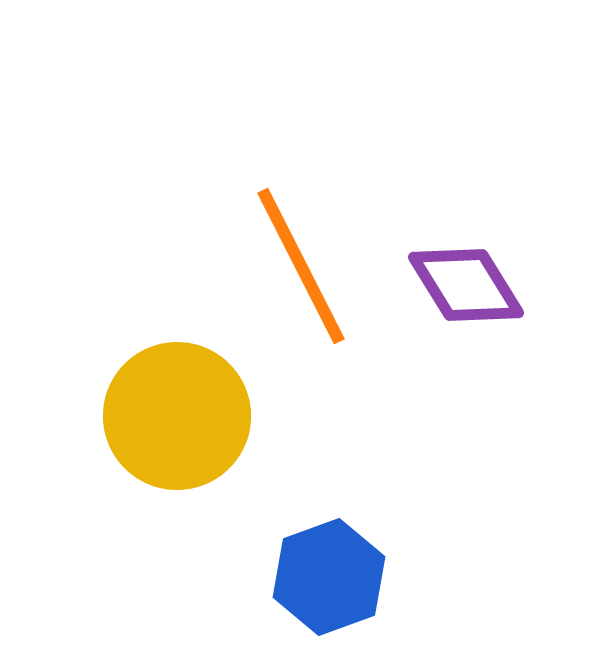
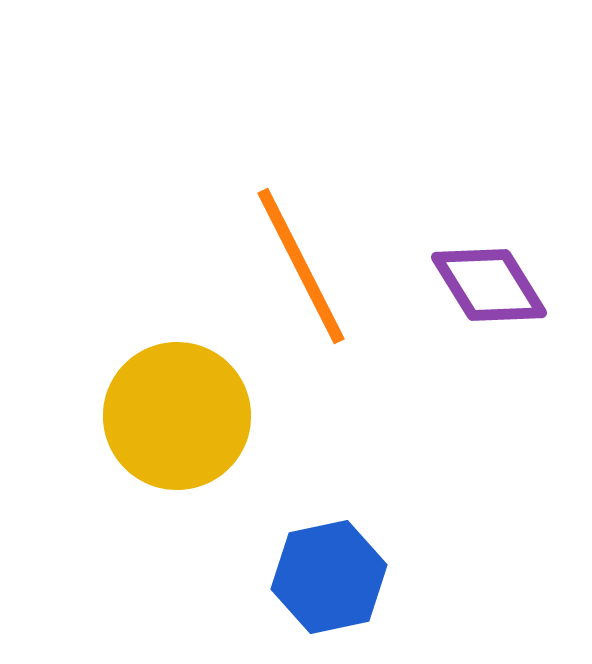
purple diamond: moved 23 px right
blue hexagon: rotated 8 degrees clockwise
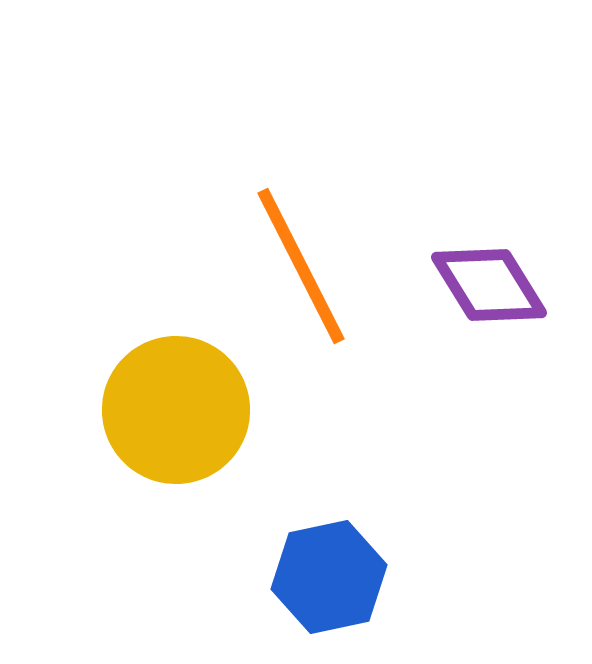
yellow circle: moved 1 px left, 6 px up
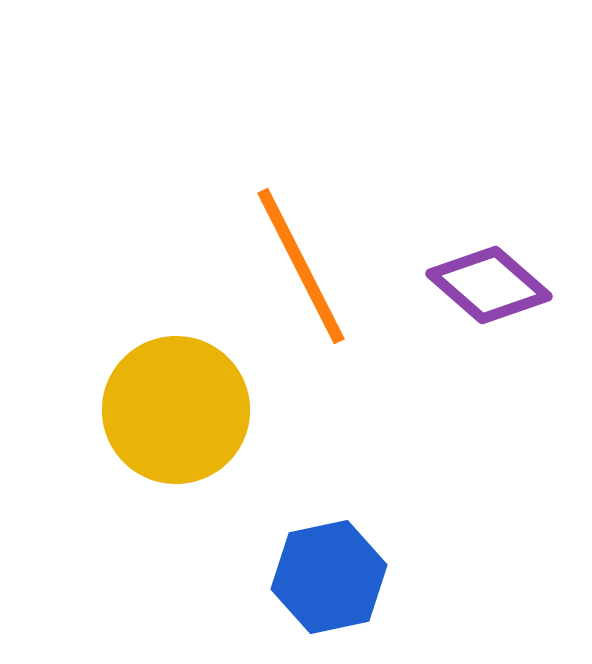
purple diamond: rotated 17 degrees counterclockwise
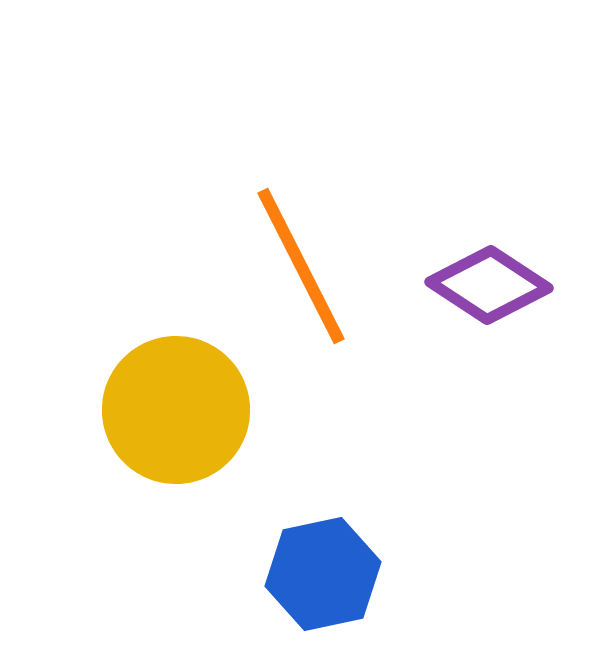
purple diamond: rotated 8 degrees counterclockwise
blue hexagon: moved 6 px left, 3 px up
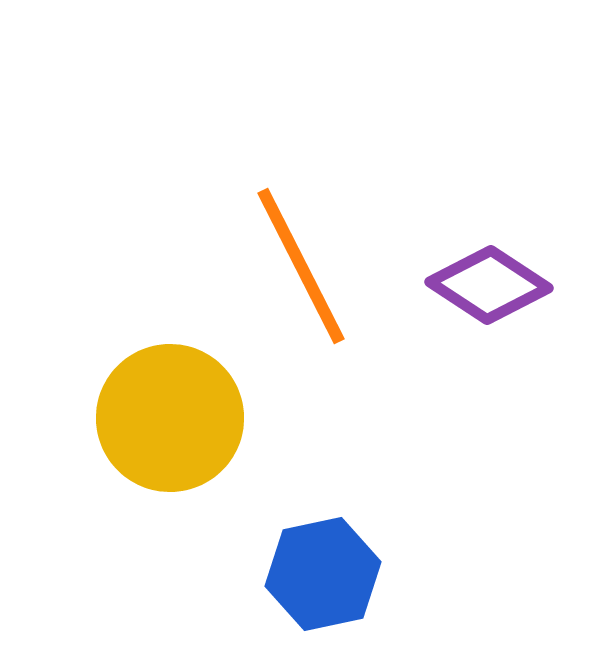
yellow circle: moved 6 px left, 8 px down
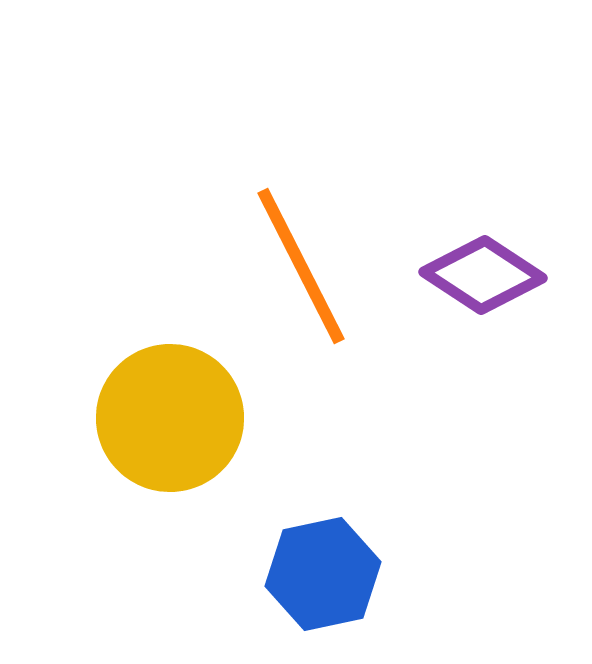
purple diamond: moved 6 px left, 10 px up
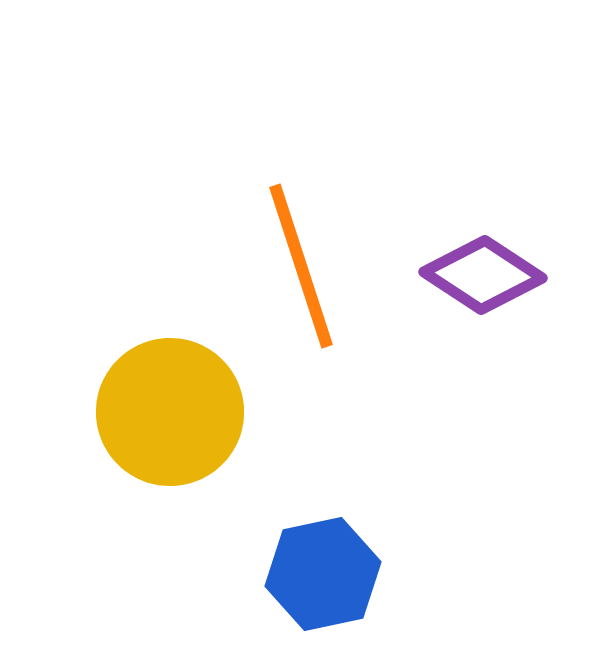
orange line: rotated 9 degrees clockwise
yellow circle: moved 6 px up
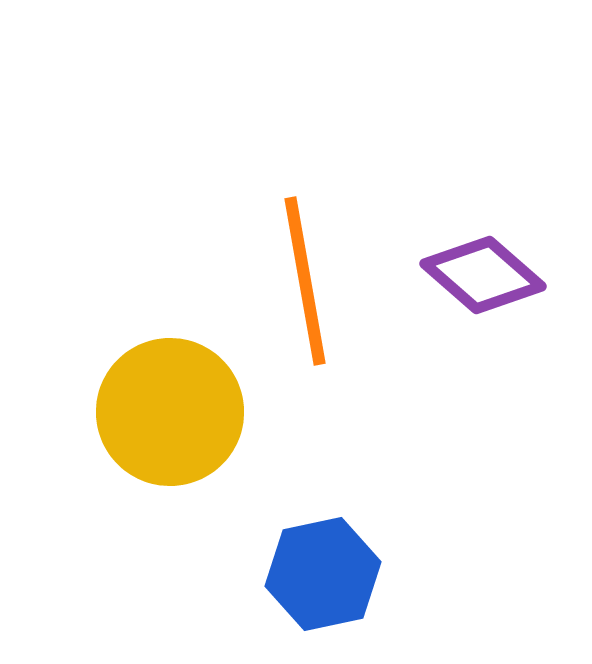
orange line: moved 4 px right, 15 px down; rotated 8 degrees clockwise
purple diamond: rotated 8 degrees clockwise
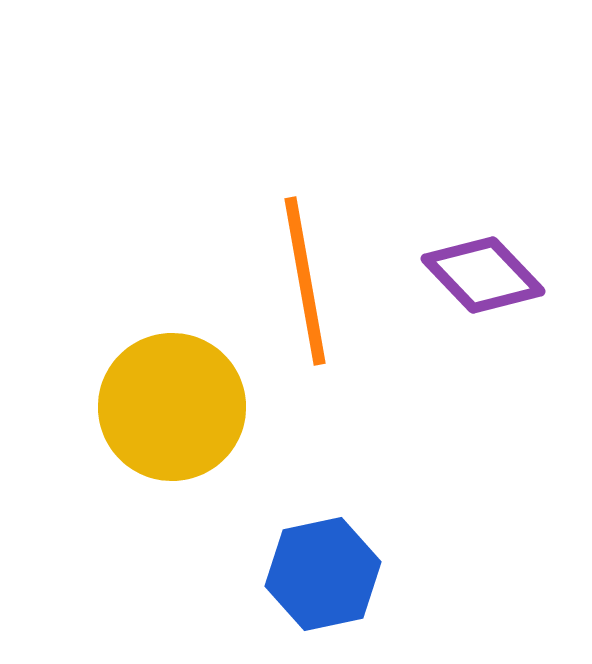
purple diamond: rotated 5 degrees clockwise
yellow circle: moved 2 px right, 5 px up
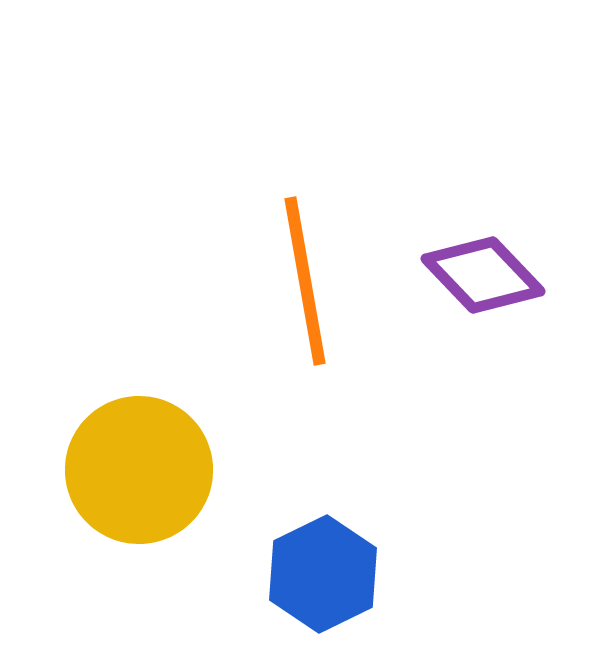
yellow circle: moved 33 px left, 63 px down
blue hexagon: rotated 14 degrees counterclockwise
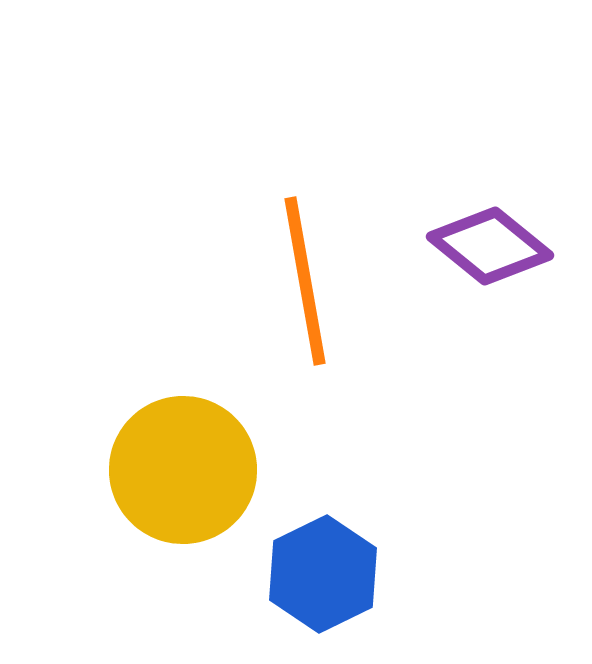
purple diamond: moved 7 px right, 29 px up; rotated 7 degrees counterclockwise
yellow circle: moved 44 px right
